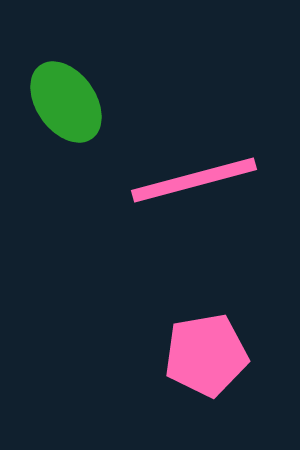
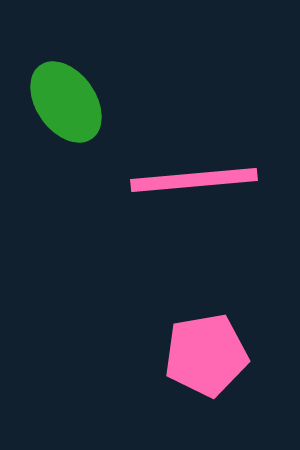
pink line: rotated 10 degrees clockwise
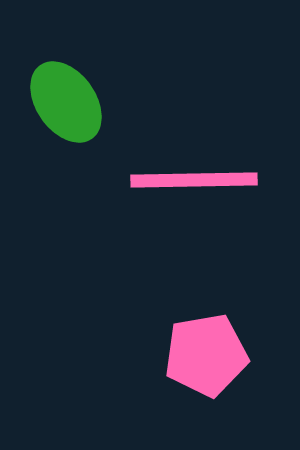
pink line: rotated 4 degrees clockwise
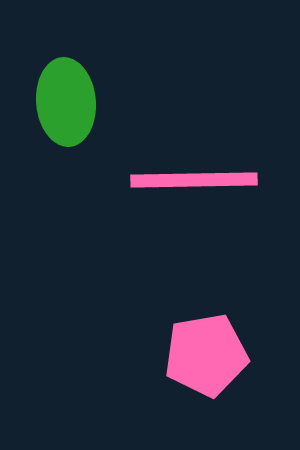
green ellipse: rotated 30 degrees clockwise
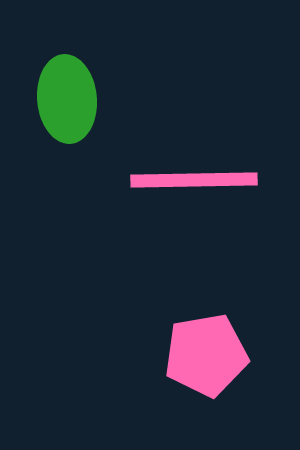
green ellipse: moved 1 px right, 3 px up
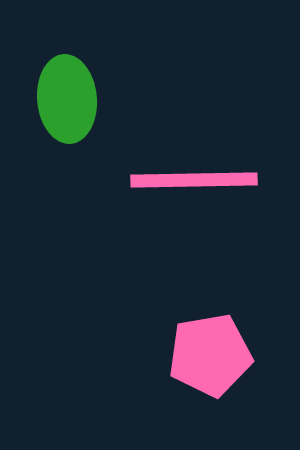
pink pentagon: moved 4 px right
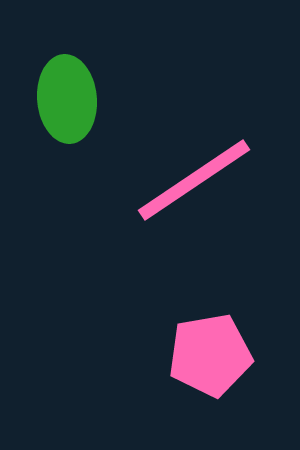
pink line: rotated 33 degrees counterclockwise
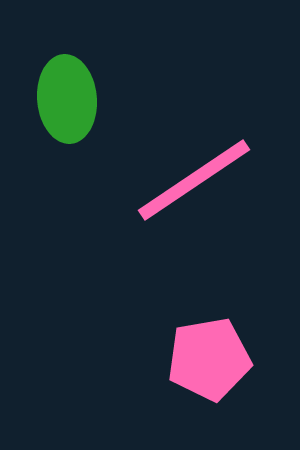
pink pentagon: moved 1 px left, 4 px down
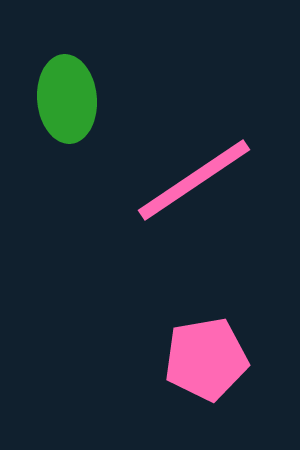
pink pentagon: moved 3 px left
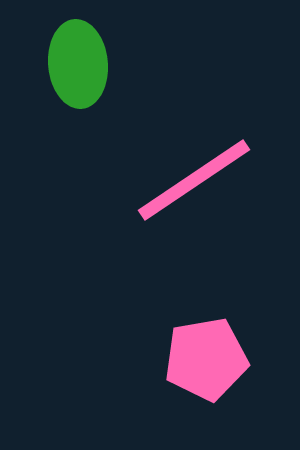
green ellipse: moved 11 px right, 35 px up
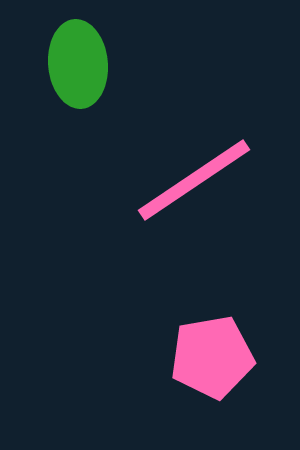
pink pentagon: moved 6 px right, 2 px up
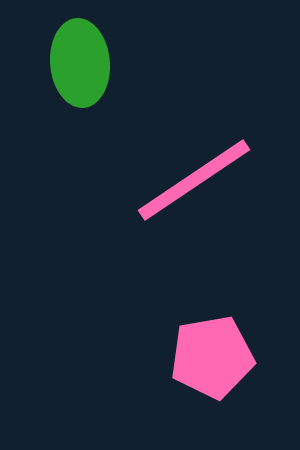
green ellipse: moved 2 px right, 1 px up
